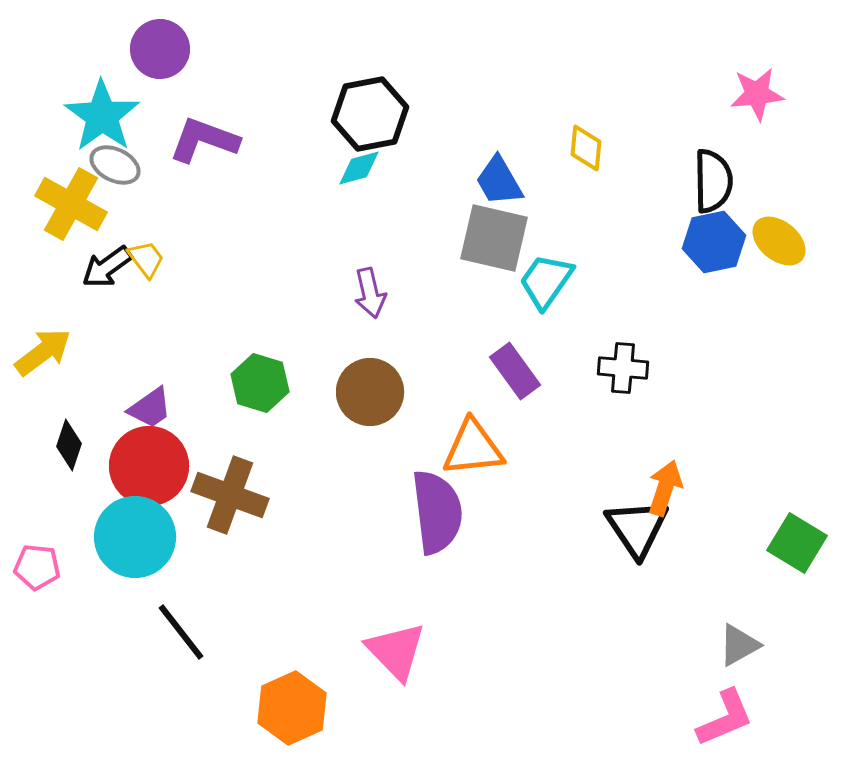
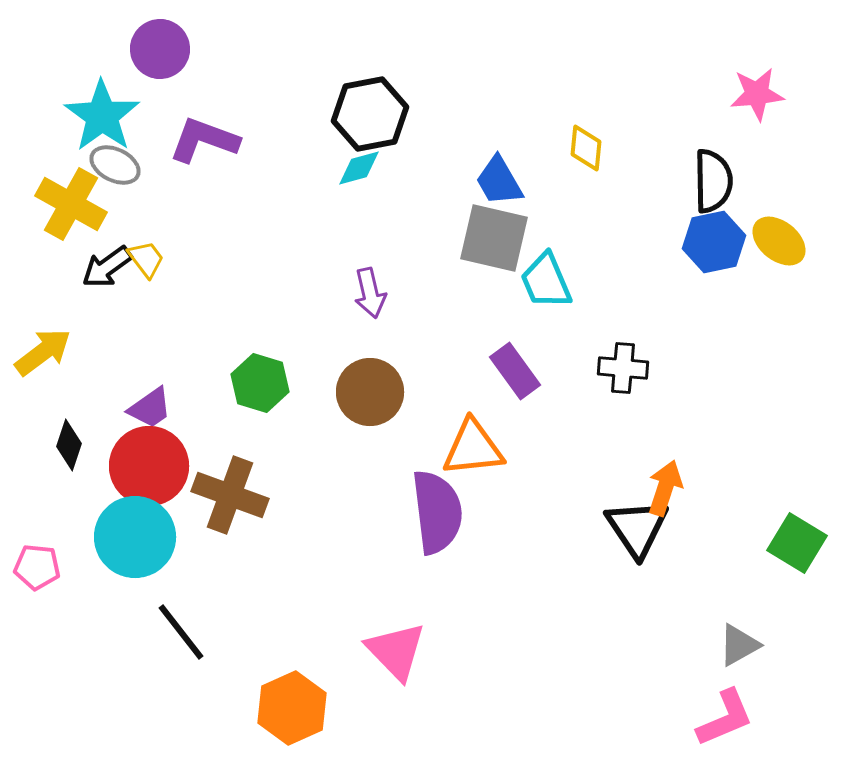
cyan trapezoid: rotated 58 degrees counterclockwise
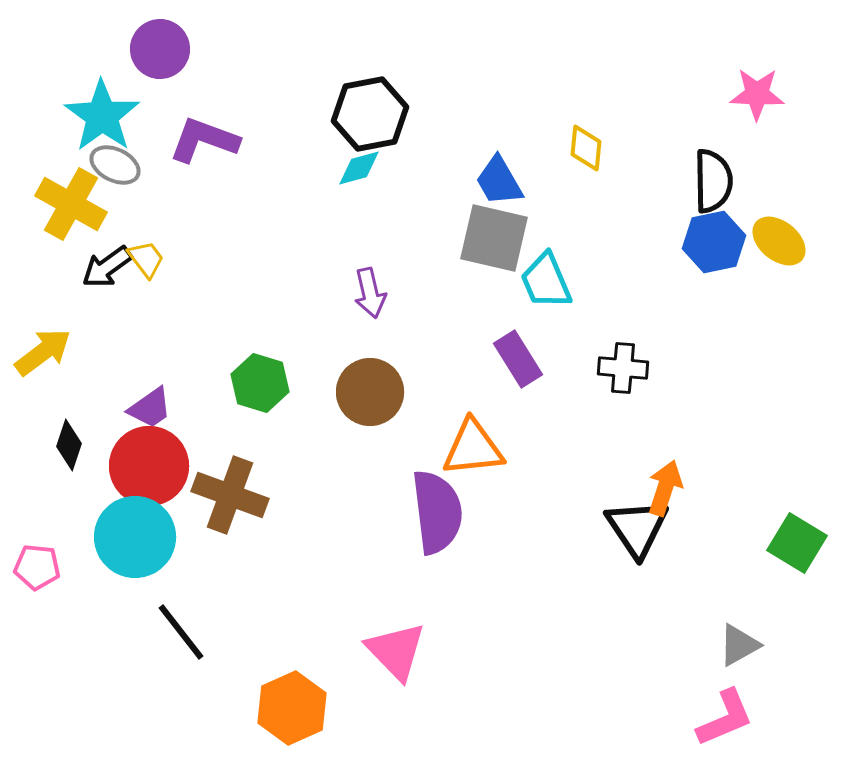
pink star: rotated 8 degrees clockwise
purple rectangle: moved 3 px right, 12 px up; rotated 4 degrees clockwise
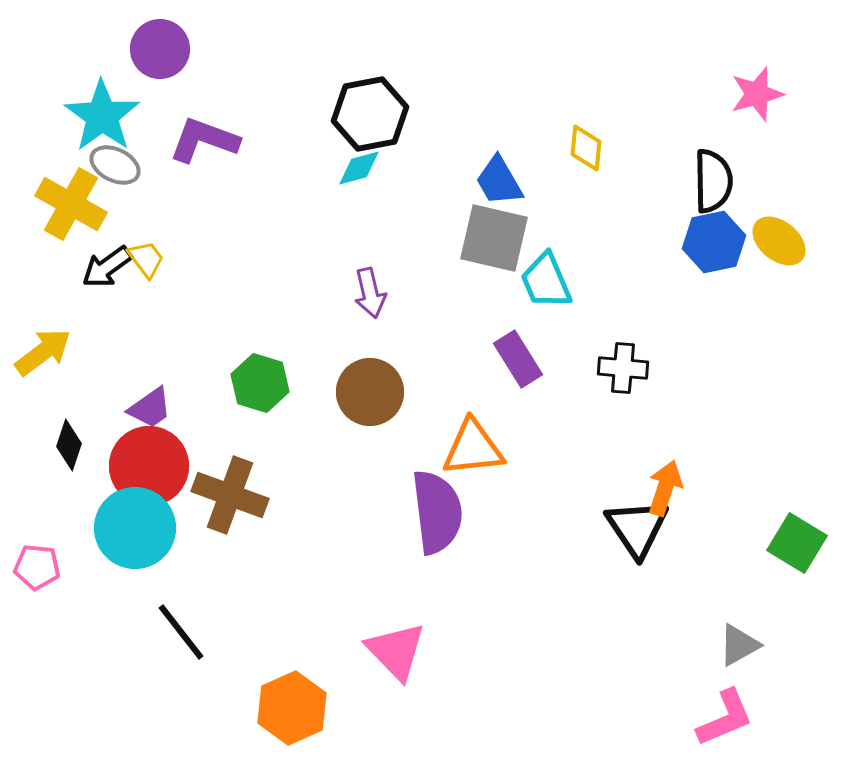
pink star: rotated 18 degrees counterclockwise
cyan circle: moved 9 px up
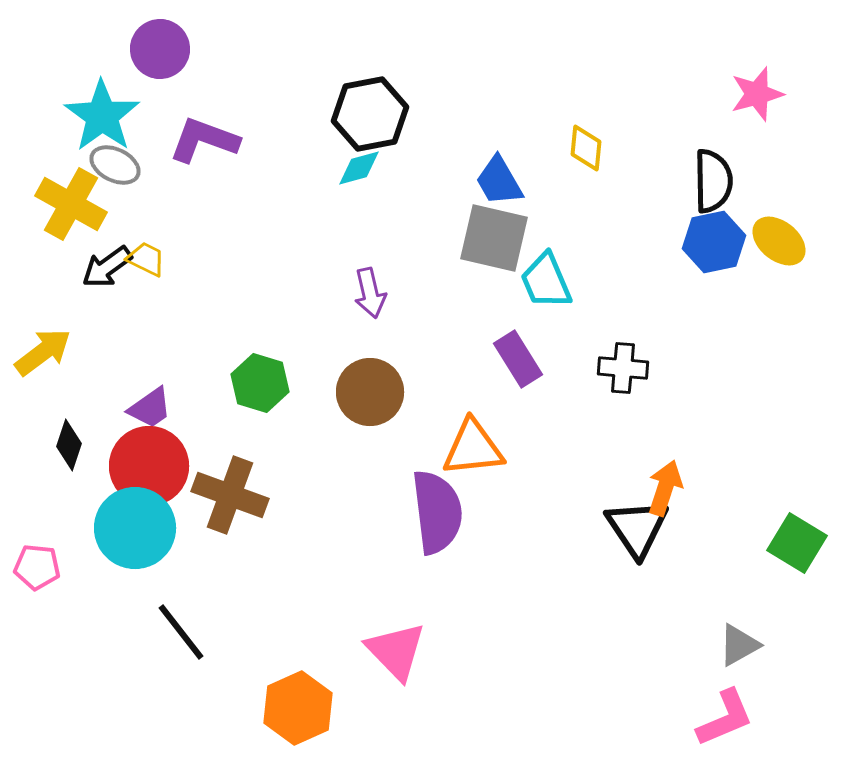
yellow trapezoid: rotated 27 degrees counterclockwise
orange hexagon: moved 6 px right
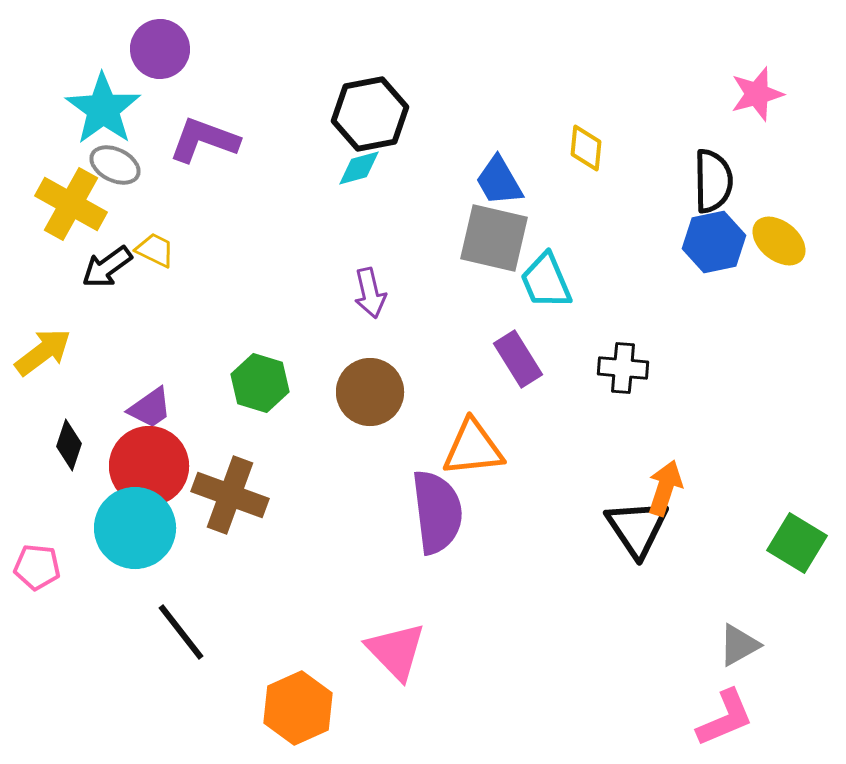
cyan star: moved 1 px right, 7 px up
yellow trapezoid: moved 9 px right, 9 px up
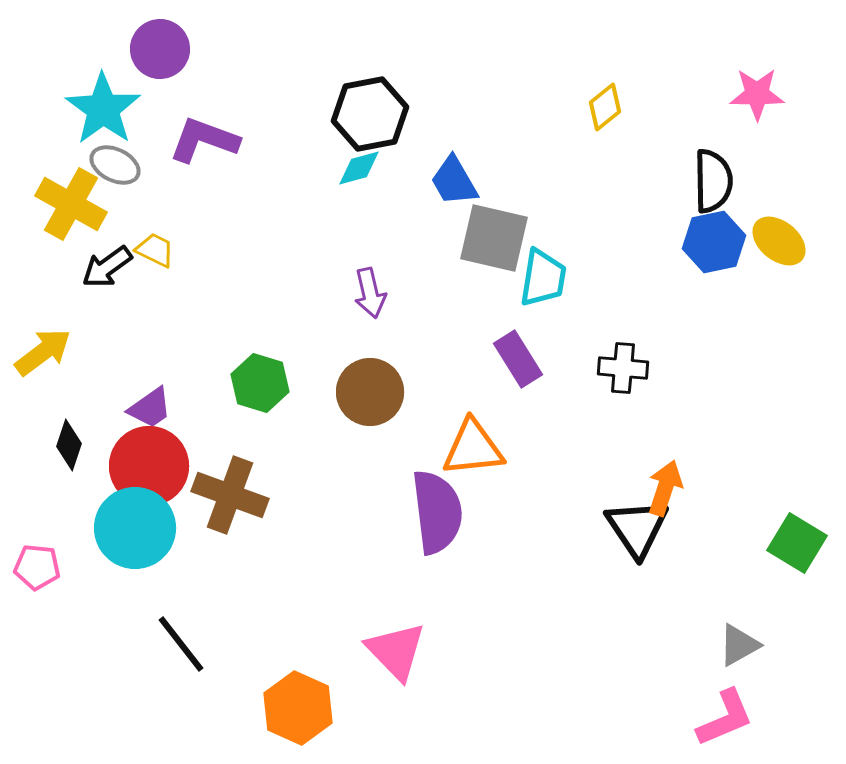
pink star: rotated 16 degrees clockwise
yellow diamond: moved 19 px right, 41 px up; rotated 45 degrees clockwise
blue trapezoid: moved 45 px left
cyan trapezoid: moved 3 px left, 3 px up; rotated 148 degrees counterclockwise
black line: moved 12 px down
orange hexagon: rotated 12 degrees counterclockwise
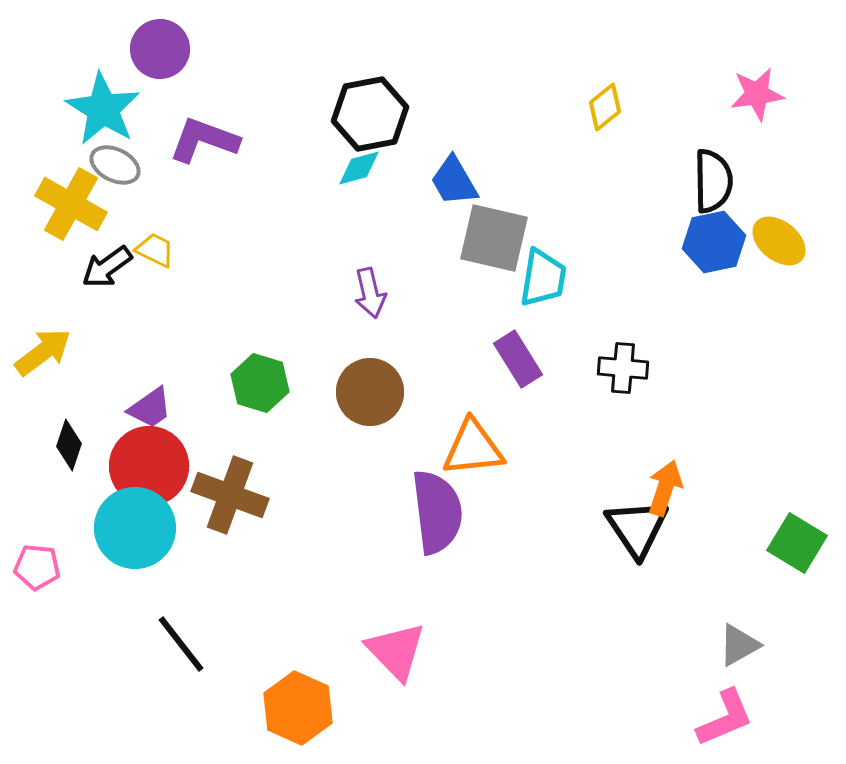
pink star: rotated 8 degrees counterclockwise
cyan star: rotated 4 degrees counterclockwise
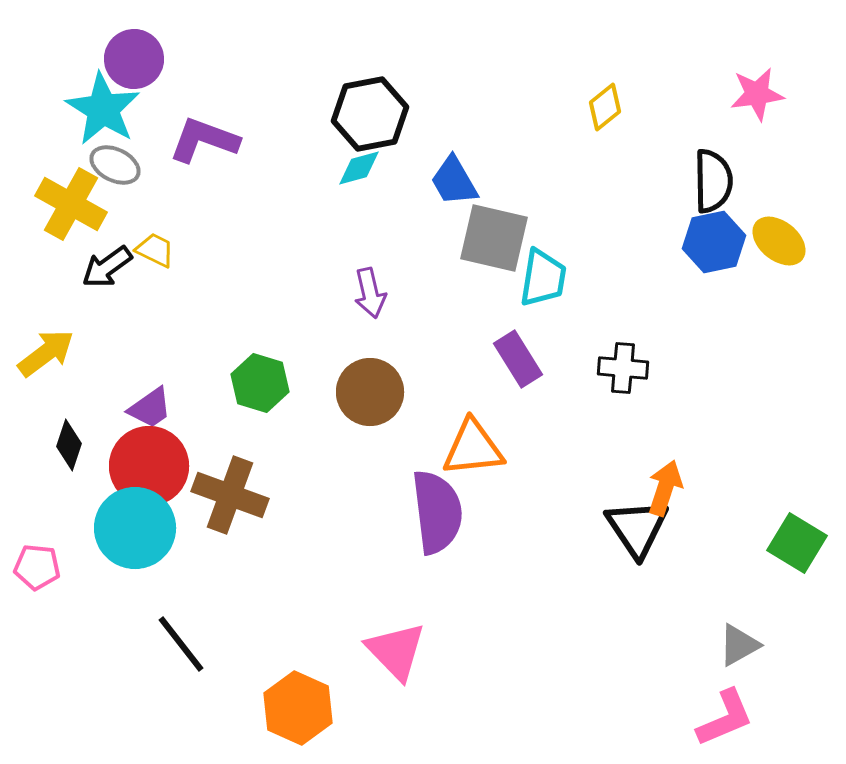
purple circle: moved 26 px left, 10 px down
yellow arrow: moved 3 px right, 1 px down
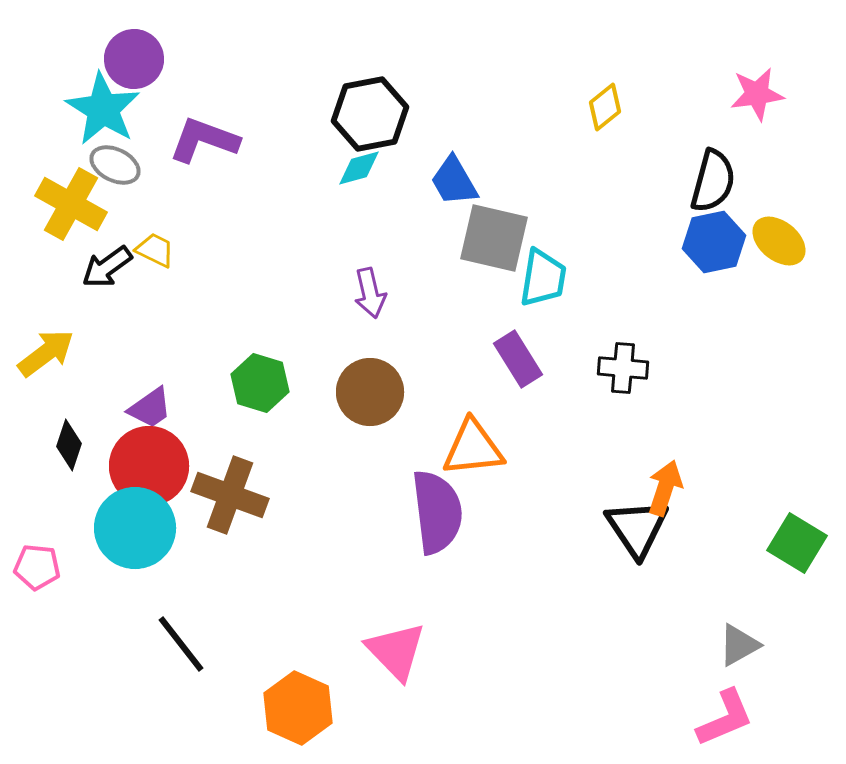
black semicircle: rotated 16 degrees clockwise
